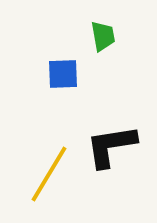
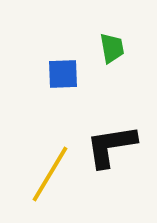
green trapezoid: moved 9 px right, 12 px down
yellow line: moved 1 px right
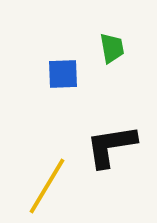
yellow line: moved 3 px left, 12 px down
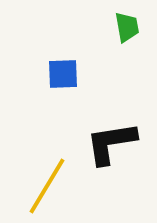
green trapezoid: moved 15 px right, 21 px up
black L-shape: moved 3 px up
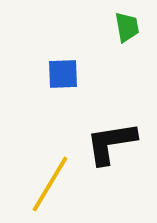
yellow line: moved 3 px right, 2 px up
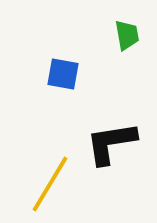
green trapezoid: moved 8 px down
blue square: rotated 12 degrees clockwise
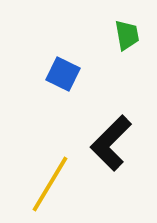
blue square: rotated 16 degrees clockwise
black L-shape: rotated 36 degrees counterclockwise
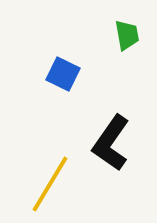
black L-shape: rotated 10 degrees counterclockwise
